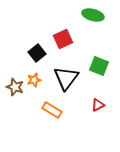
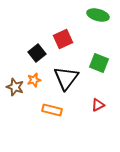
green ellipse: moved 5 px right
green square: moved 3 px up
orange rectangle: rotated 18 degrees counterclockwise
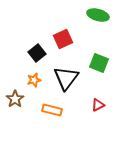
brown star: moved 12 px down; rotated 18 degrees clockwise
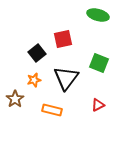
red square: rotated 12 degrees clockwise
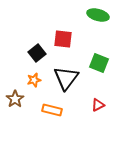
red square: rotated 18 degrees clockwise
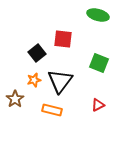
black triangle: moved 6 px left, 3 px down
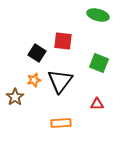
red square: moved 2 px down
black square: rotated 18 degrees counterclockwise
brown star: moved 2 px up
red triangle: moved 1 px left, 1 px up; rotated 24 degrees clockwise
orange rectangle: moved 9 px right, 13 px down; rotated 18 degrees counterclockwise
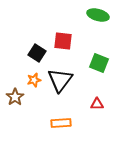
black triangle: moved 1 px up
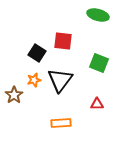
brown star: moved 1 px left, 2 px up
